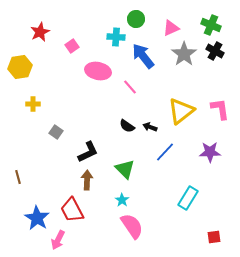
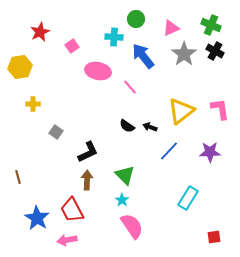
cyan cross: moved 2 px left
blue line: moved 4 px right, 1 px up
green triangle: moved 6 px down
pink arrow: moved 9 px right; rotated 54 degrees clockwise
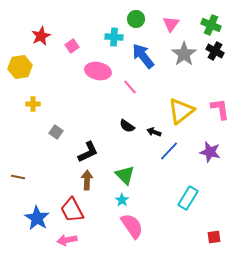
pink triangle: moved 4 px up; rotated 30 degrees counterclockwise
red star: moved 1 px right, 4 px down
black arrow: moved 4 px right, 5 px down
purple star: rotated 15 degrees clockwise
brown line: rotated 64 degrees counterclockwise
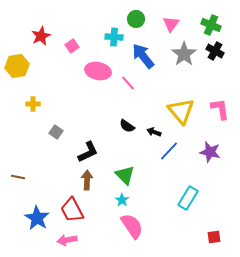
yellow hexagon: moved 3 px left, 1 px up
pink line: moved 2 px left, 4 px up
yellow triangle: rotated 32 degrees counterclockwise
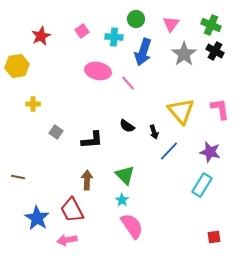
pink square: moved 10 px right, 15 px up
blue arrow: moved 4 px up; rotated 124 degrees counterclockwise
black arrow: rotated 128 degrees counterclockwise
black L-shape: moved 4 px right, 12 px up; rotated 20 degrees clockwise
cyan rectangle: moved 14 px right, 13 px up
